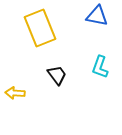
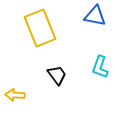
blue triangle: moved 2 px left
yellow arrow: moved 2 px down
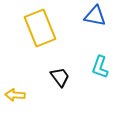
black trapezoid: moved 3 px right, 2 px down
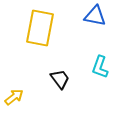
yellow rectangle: rotated 33 degrees clockwise
black trapezoid: moved 2 px down
yellow arrow: moved 1 px left, 2 px down; rotated 138 degrees clockwise
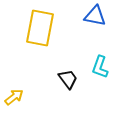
black trapezoid: moved 8 px right
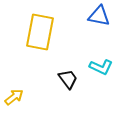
blue triangle: moved 4 px right
yellow rectangle: moved 4 px down
cyan L-shape: moved 1 px right; rotated 85 degrees counterclockwise
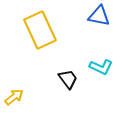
yellow rectangle: moved 2 px up; rotated 36 degrees counterclockwise
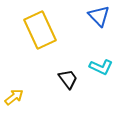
blue triangle: rotated 35 degrees clockwise
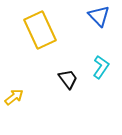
cyan L-shape: rotated 80 degrees counterclockwise
